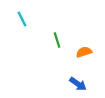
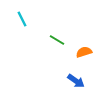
green line: rotated 42 degrees counterclockwise
blue arrow: moved 2 px left, 3 px up
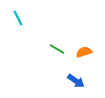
cyan line: moved 4 px left, 1 px up
green line: moved 9 px down
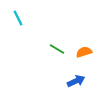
blue arrow: rotated 60 degrees counterclockwise
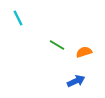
green line: moved 4 px up
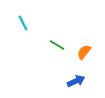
cyan line: moved 5 px right, 5 px down
orange semicircle: rotated 35 degrees counterclockwise
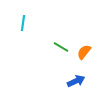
cyan line: rotated 35 degrees clockwise
green line: moved 4 px right, 2 px down
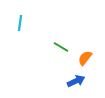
cyan line: moved 3 px left
orange semicircle: moved 1 px right, 6 px down
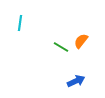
orange semicircle: moved 4 px left, 17 px up
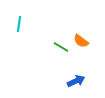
cyan line: moved 1 px left, 1 px down
orange semicircle: rotated 91 degrees counterclockwise
